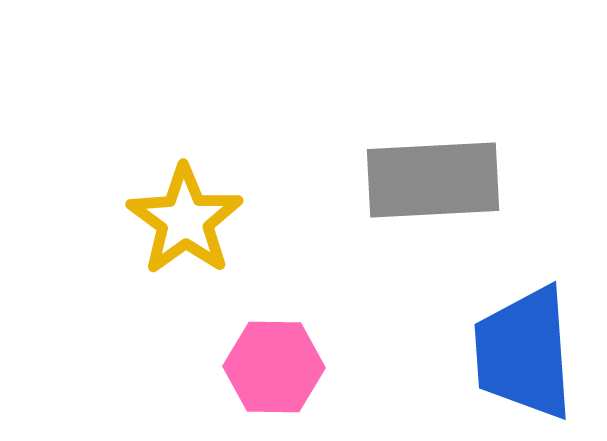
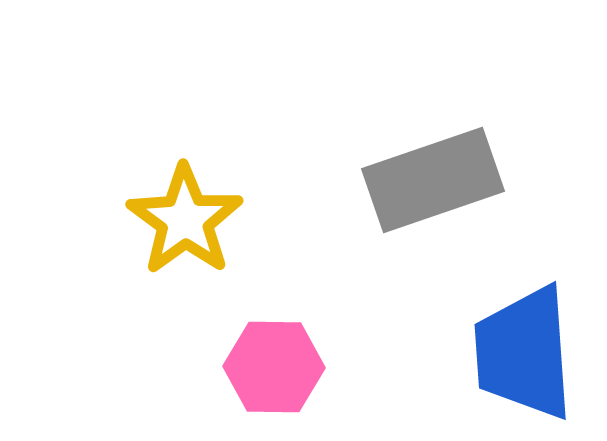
gray rectangle: rotated 16 degrees counterclockwise
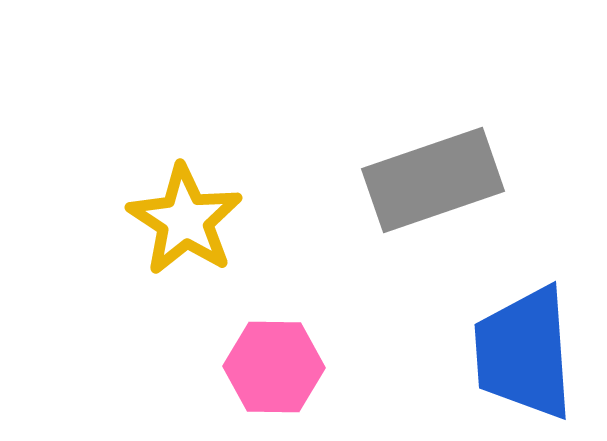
yellow star: rotated 3 degrees counterclockwise
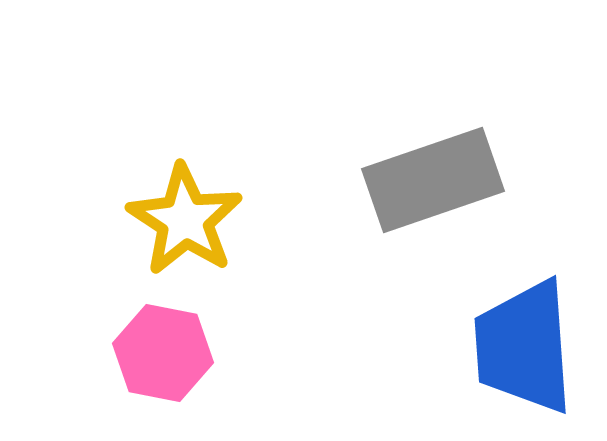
blue trapezoid: moved 6 px up
pink hexagon: moved 111 px left, 14 px up; rotated 10 degrees clockwise
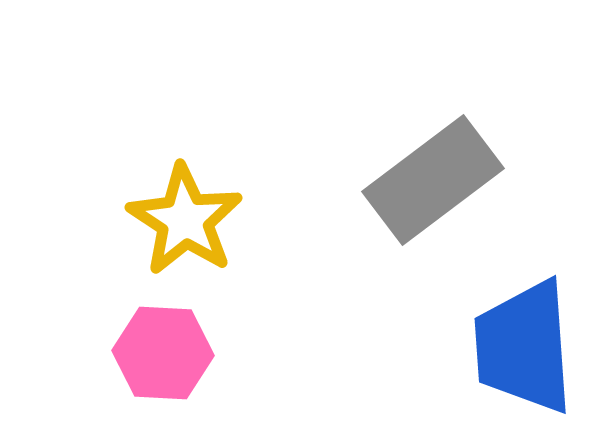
gray rectangle: rotated 18 degrees counterclockwise
pink hexagon: rotated 8 degrees counterclockwise
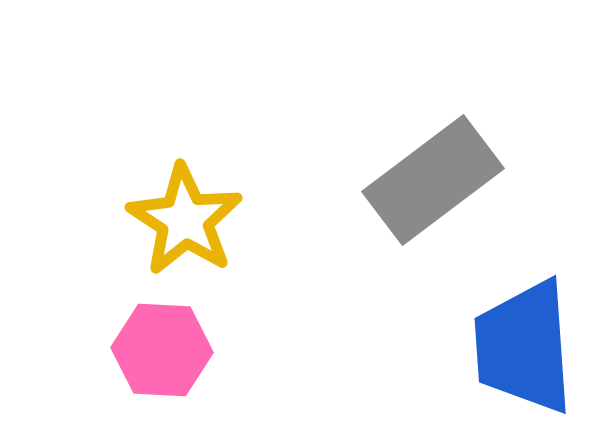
pink hexagon: moved 1 px left, 3 px up
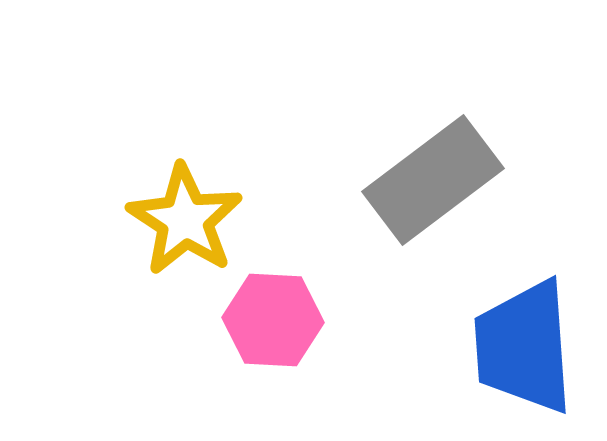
pink hexagon: moved 111 px right, 30 px up
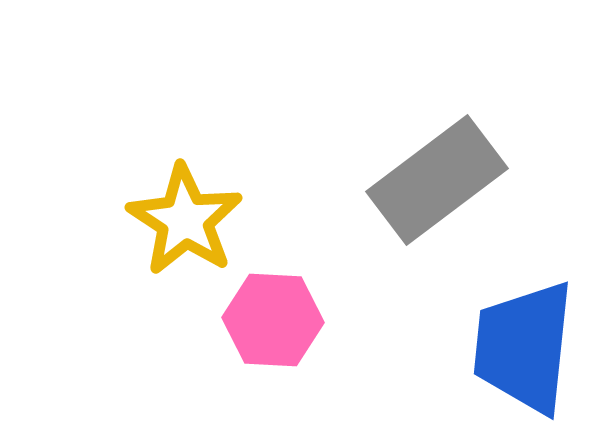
gray rectangle: moved 4 px right
blue trapezoid: rotated 10 degrees clockwise
